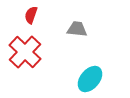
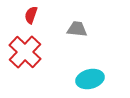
cyan ellipse: rotated 36 degrees clockwise
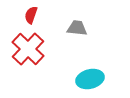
gray trapezoid: moved 1 px up
red cross: moved 3 px right, 3 px up
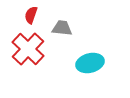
gray trapezoid: moved 15 px left
cyan ellipse: moved 16 px up
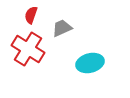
gray trapezoid: rotated 30 degrees counterclockwise
red cross: rotated 12 degrees counterclockwise
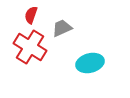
red cross: moved 2 px right, 2 px up
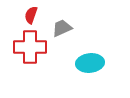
red cross: rotated 32 degrees counterclockwise
cyan ellipse: rotated 8 degrees clockwise
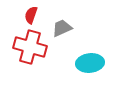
red cross: rotated 16 degrees clockwise
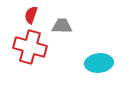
gray trapezoid: moved 2 px up; rotated 25 degrees clockwise
cyan ellipse: moved 9 px right
